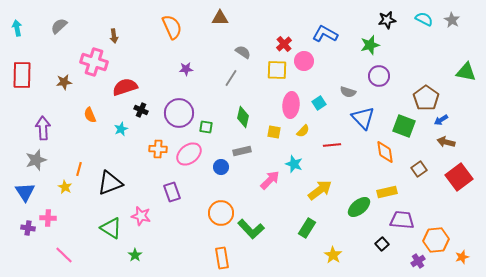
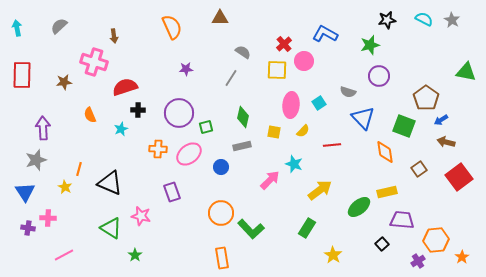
black cross at (141, 110): moved 3 px left; rotated 24 degrees counterclockwise
green square at (206, 127): rotated 24 degrees counterclockwise
gray rectangle at (242, 151): moved 5 px up
black triangle at (110, 183): rotated 44 degrees clockwise
pink line at (64, 255): rotated 72 degrees counterclockwise
orange star at (462, 257): rotated 16 degrees counterclockwise
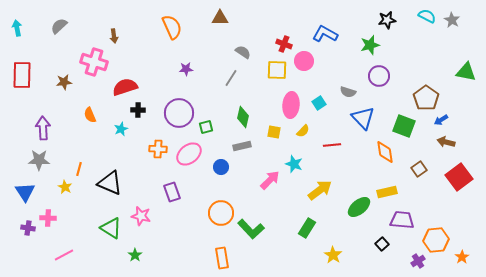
cyan semicircle at (424, 19): moved 3 px right, 3 px up
red cross at (284, 44): rotated 28 degrees counterclockwise
gray star at (36, 160): moved 3 px right; rotated 20 degrees clockwise
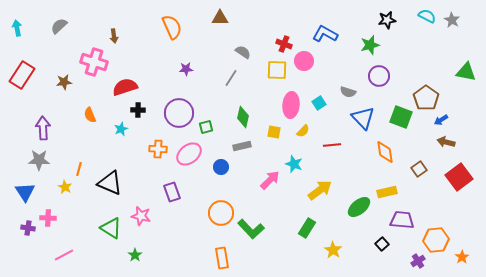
red rectangle at (22, 75): rotated 32 degrees clockwise
green square at (404, 126): moved 3 px left, 9 px up
yellow star at (333, 255): moved 5 px up
